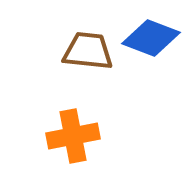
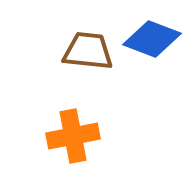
blue diamond: moved 1 px right, 1 px down
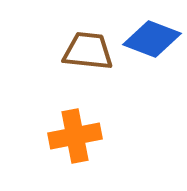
orange cross: moved 2 px right
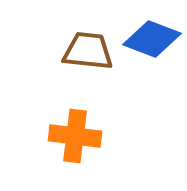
orange cross: rotated 18 degrees clockwise
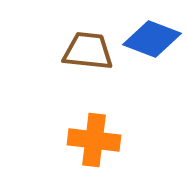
orange cross: moved 19 px right, 4 px down
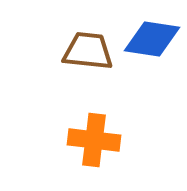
blue diamond: rotated 12 degrees counterclockwise
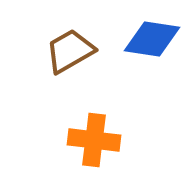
brown trapezoid: moved 18 px left; rotated 36 degrees counterclockwise
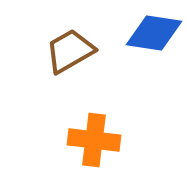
blue diamond: moved 2 px right, 6 px up
